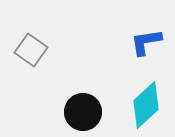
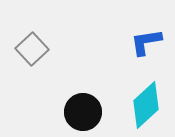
gray square: moved 1 px right, 1 px up; rotated 12 degrees clockwise
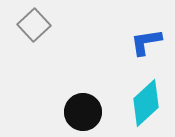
gray square: moved 2 px right, 24 px up
cyan diamond: moved 2 px up
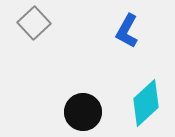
gray square: moved 2 px up
blue L-shape: moved 19 px left, 11 px up; rotated 52 degrees counterclockwise
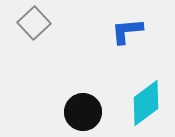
blue L-shape: rotated 56 degrees clockwise
cyan diamond: rotated 6 degrees clockwise
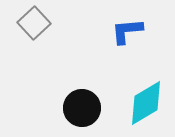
cyan diamond: rotated 6 degrees clockwise
black circle: moved 1 px left, 4 px up
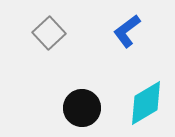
gray square: moved 15 px right, 10 px down
blue L-shape: rotated 32 degrees counterclockwise
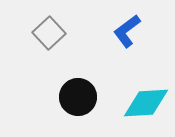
cyan diamond: rotated 27 degrees clockwise
black circle: moved 4 px left, 11 px up
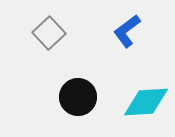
cyan diamond: moved 1 px up
